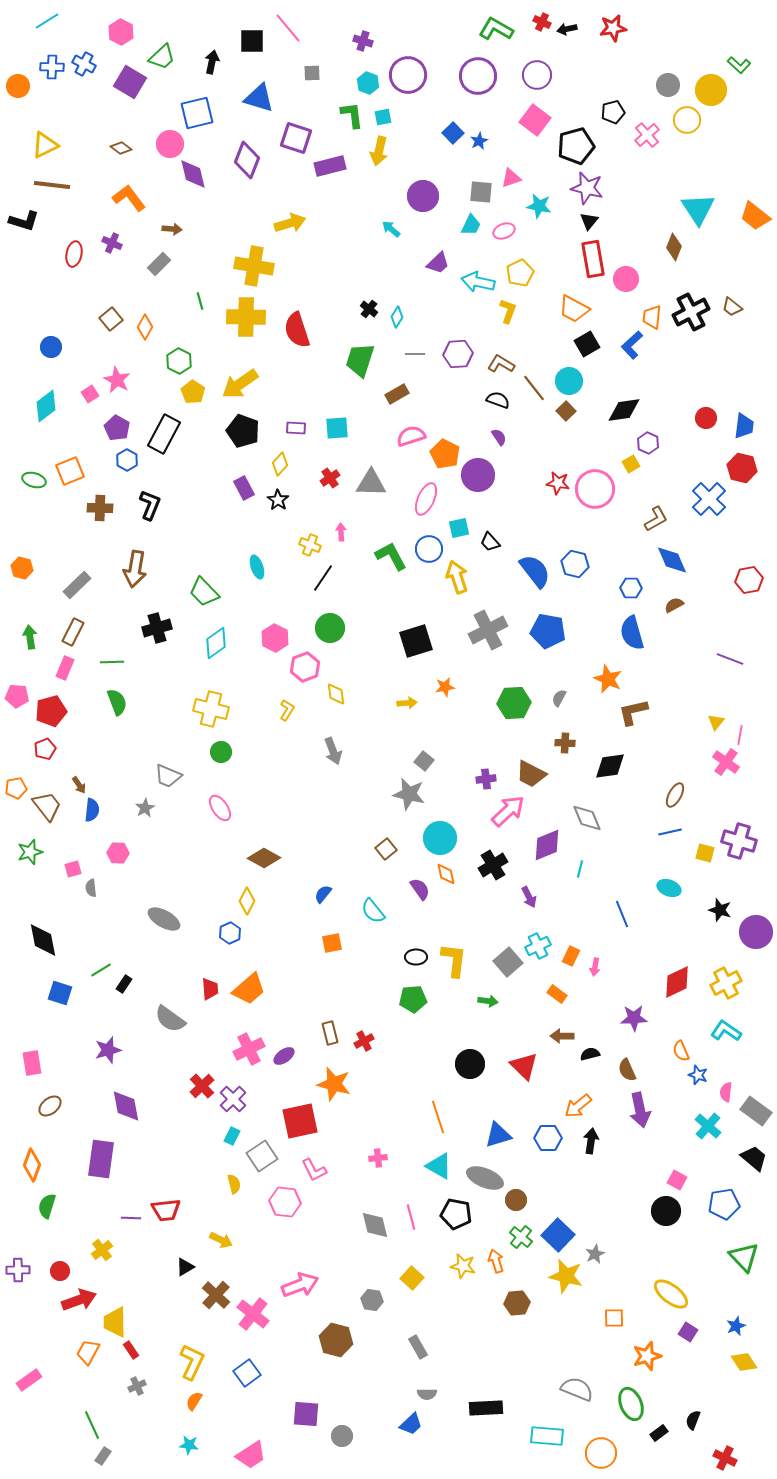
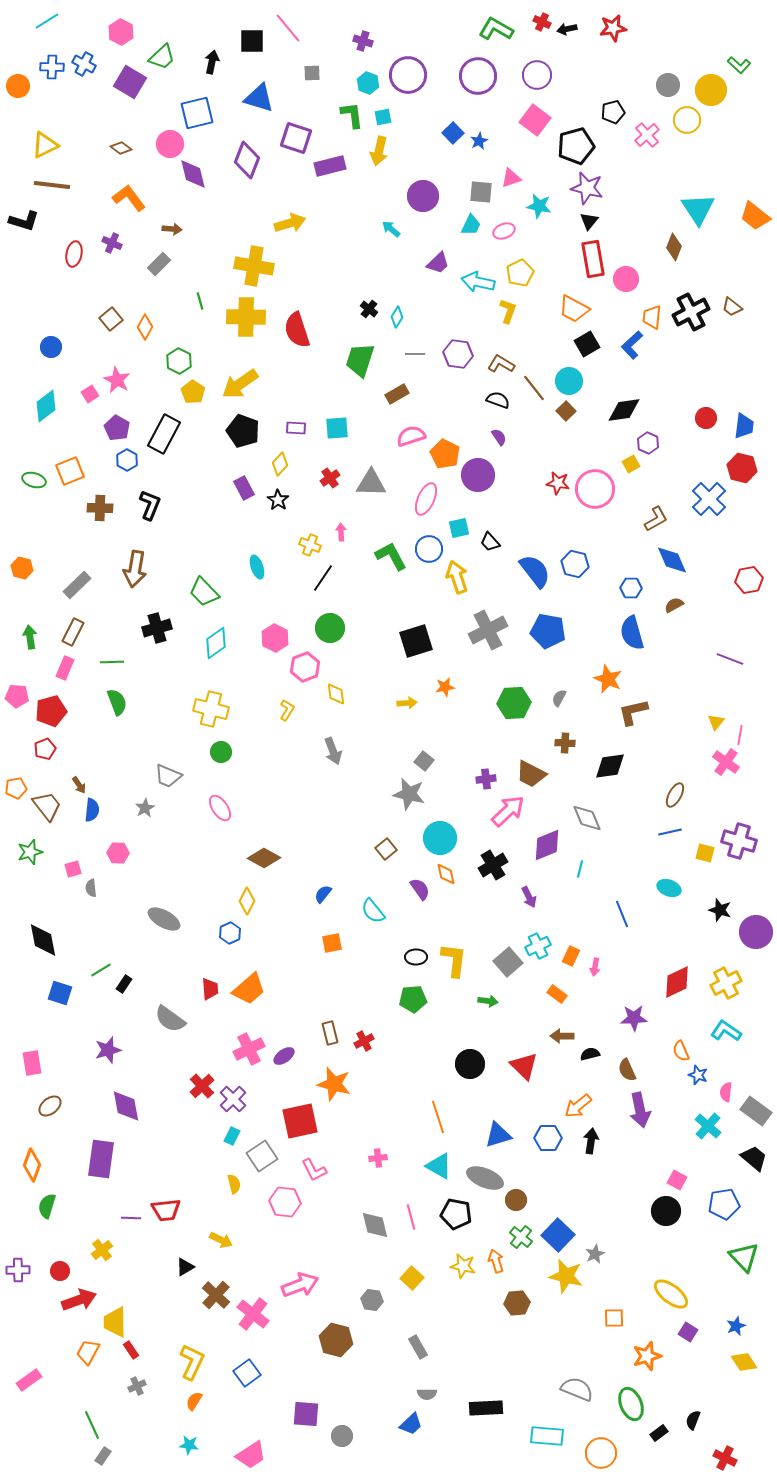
purple hexagon at (458, 354): rotated 12 degrees clockwise
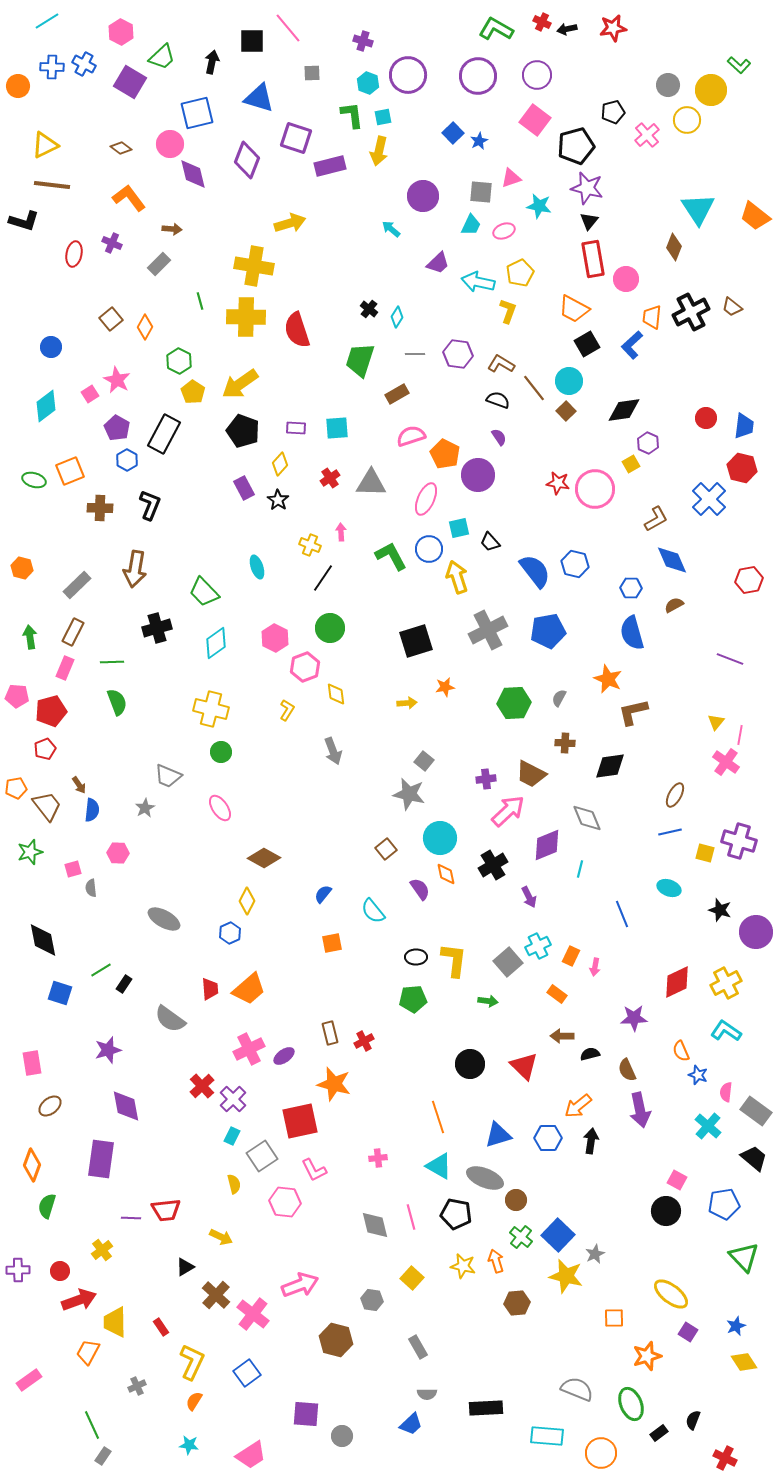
blue pentagon at (548, 631): rotated 20 degrees counterclockwise
yellow arrow at (221, 1240): moved 3 px up
red rectangle at (131, 1350): moved 30 px right, 23 px up
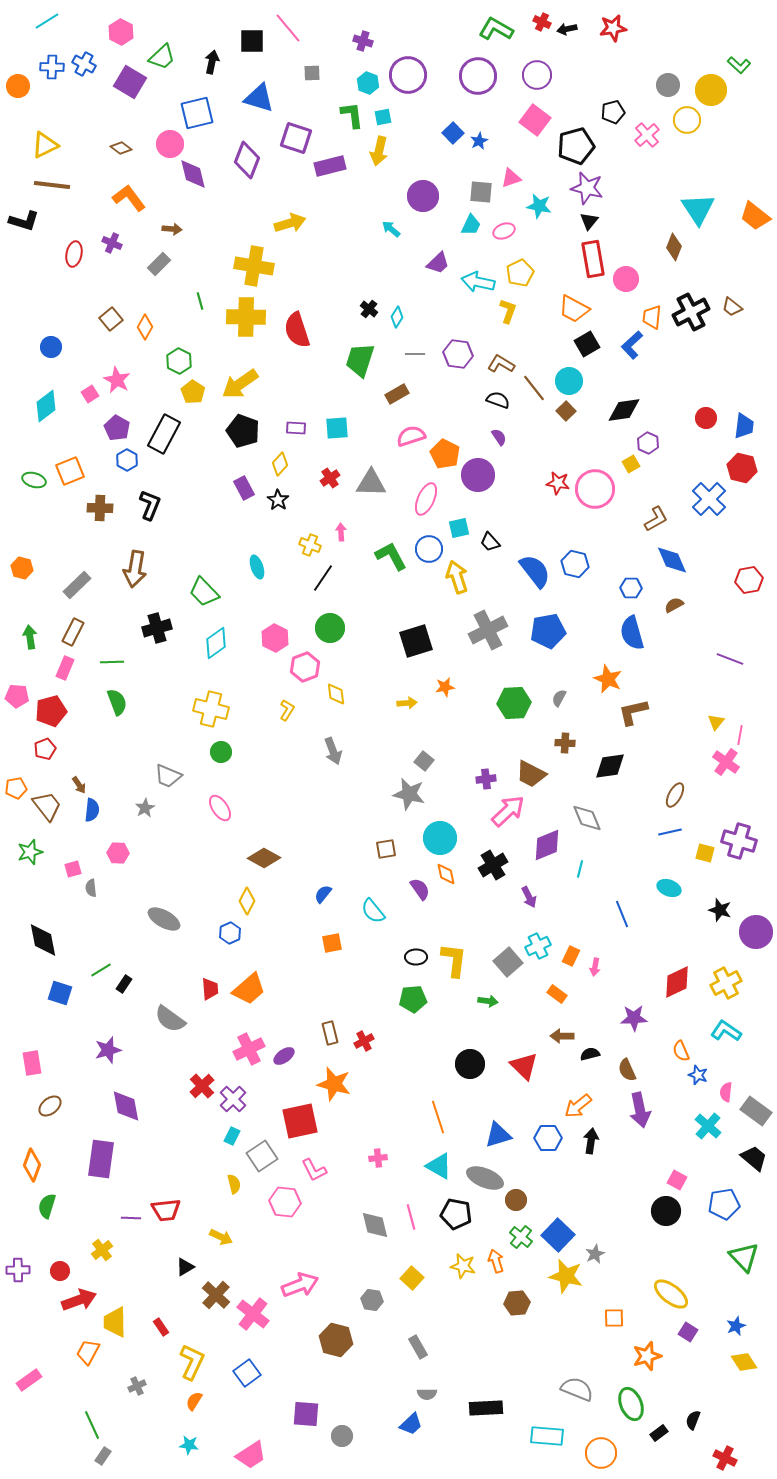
brown square at (386, 849): rotated 30 degrees clockwise
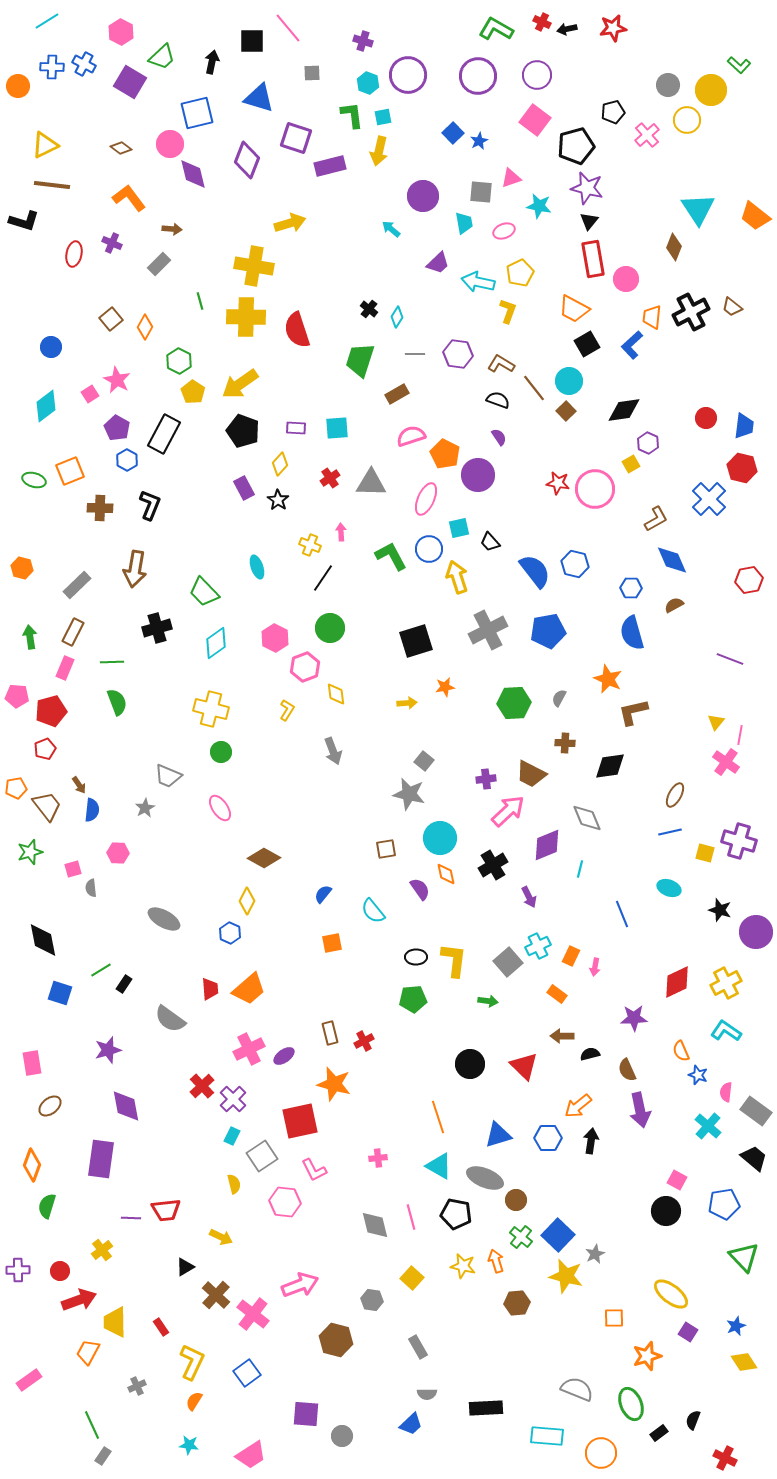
cyan trapezoid at (471, 225): moved 7 px left, 2 px up; rotated 35 degrees counterclockwise
blue hexagon at (230, 933): rotated 10 degrees counterclockwise
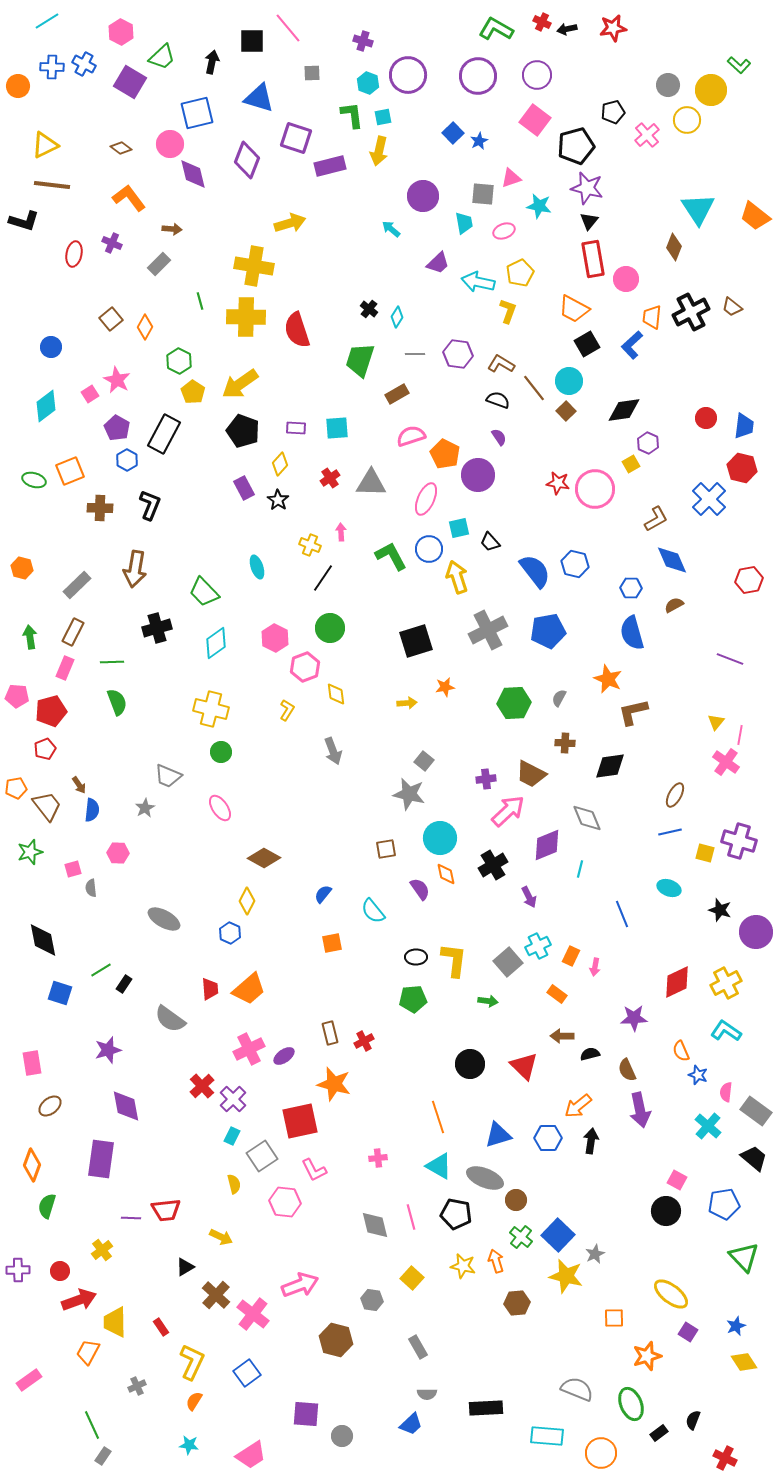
gray square at (481, 192): moved 2 px right, 2 px down
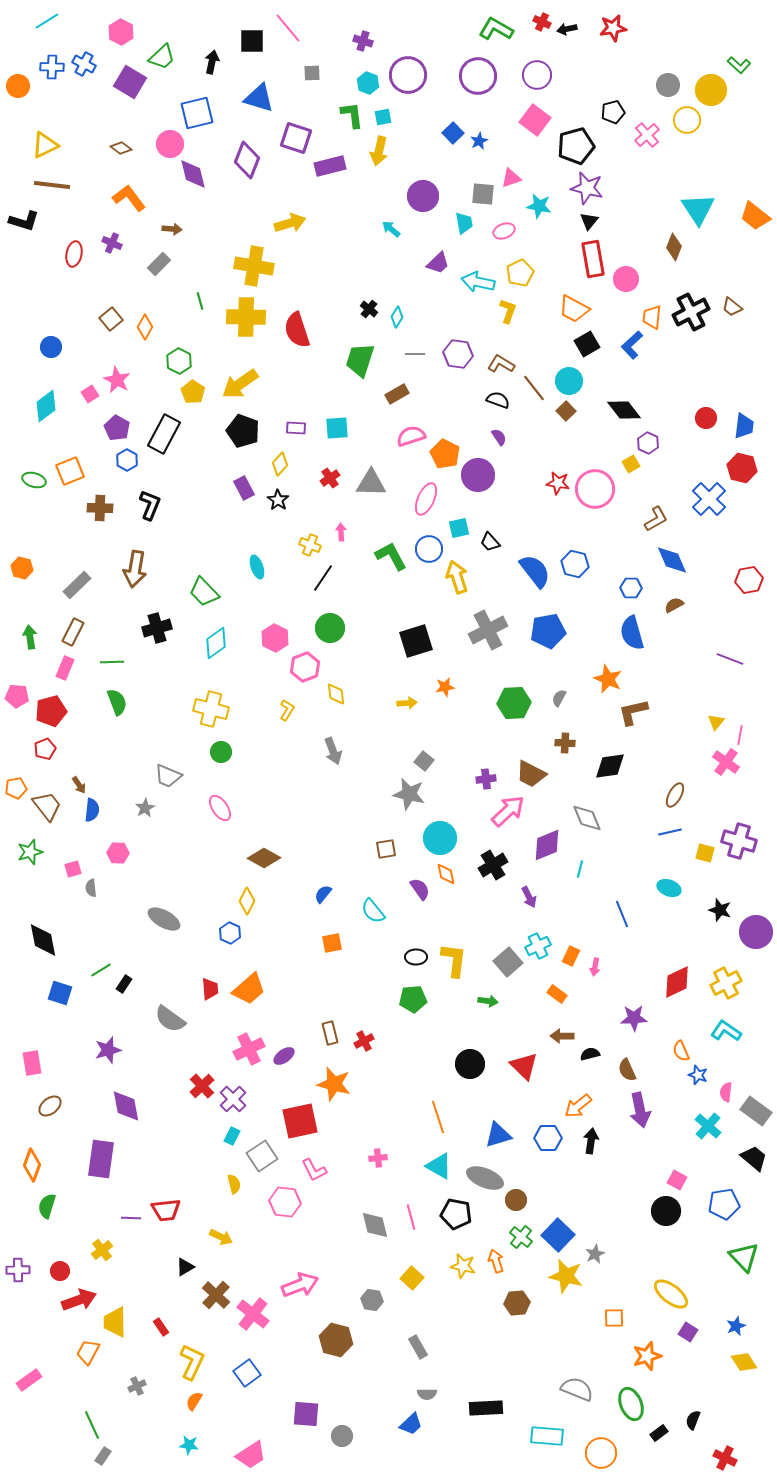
black diamond at (624, 410): rotated 60 degrees clockwise
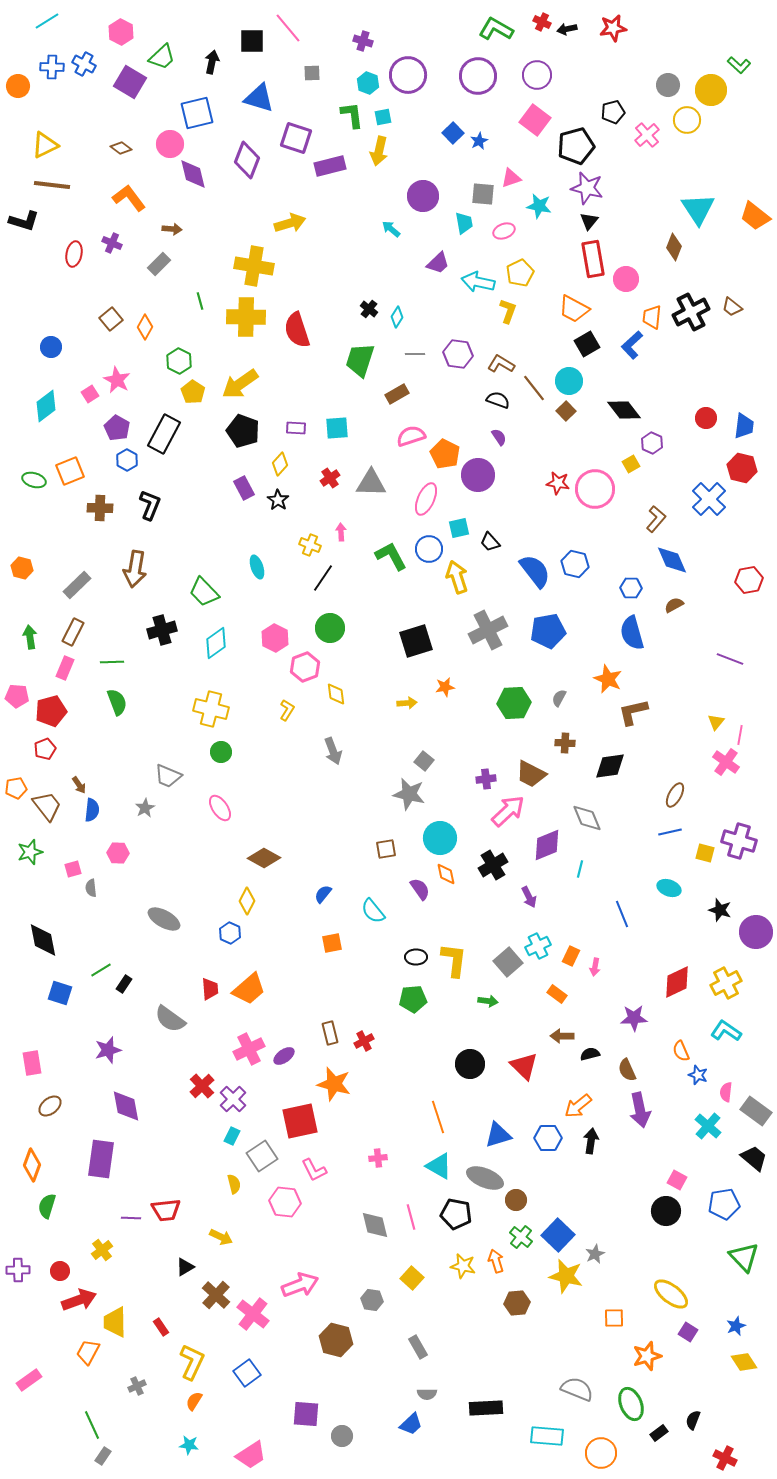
purple hexagon at (648, 443): moved 4 px right
brown L-shape at (656, 519): rotated 20 degrees counterclockwise
black cross at (157, 628): moved 5 px right, 2 px down
